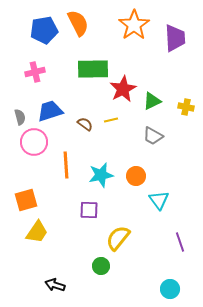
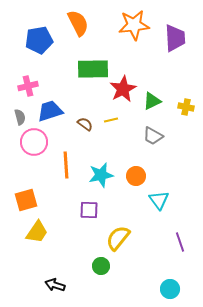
orange star: rotated 28 degrees clockwise
blue pentagon: moved 5 px left, 10 px down
pink cross: moved 7 px left, 14 px down
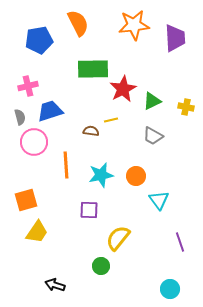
brown semicircle: moved 6 px right, 7 px down; rotated 28 degrees counterclockwise
